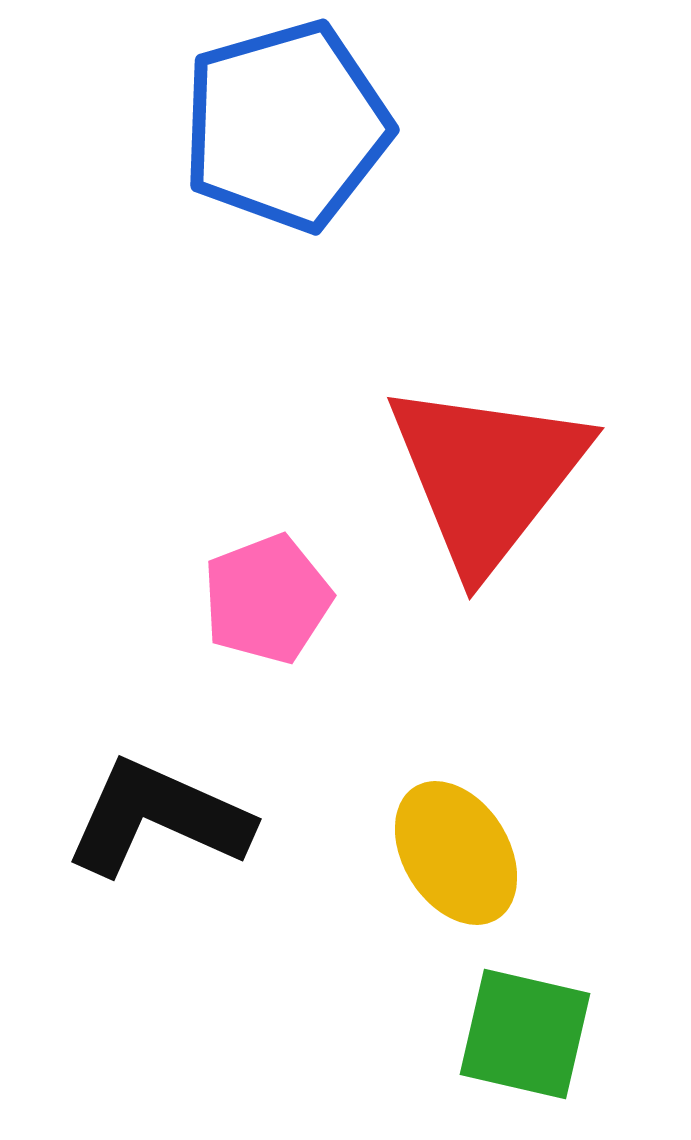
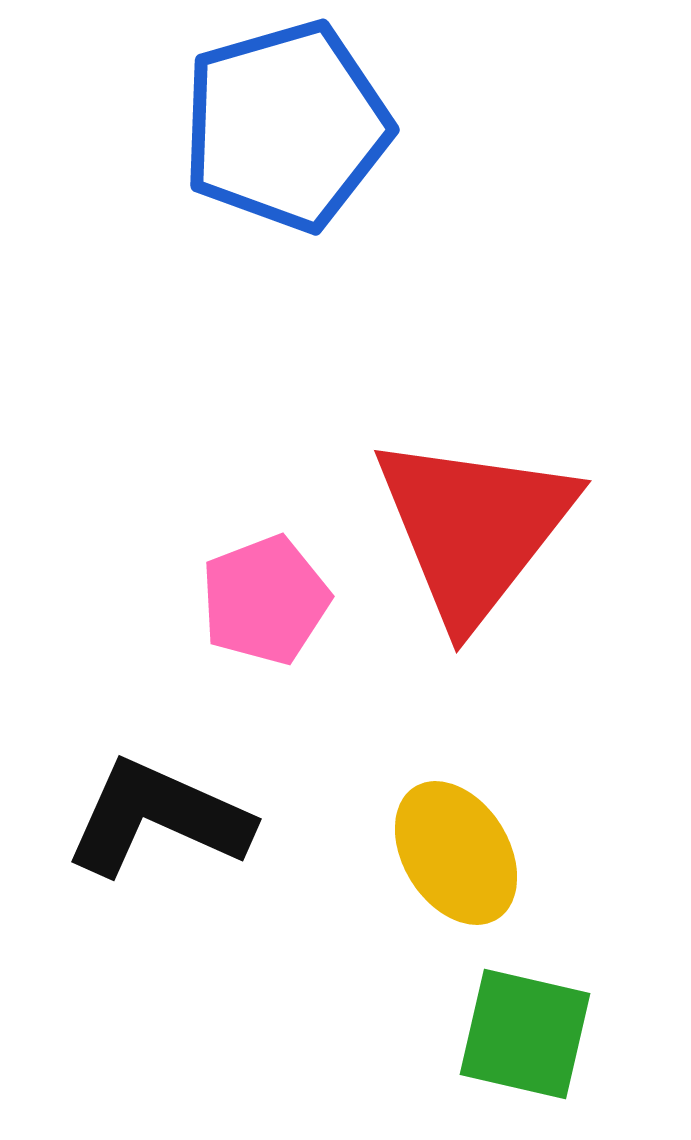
red triangle: moved 13 px left, 53 px down
pink pentagon: moved 2 px left, 1 px down
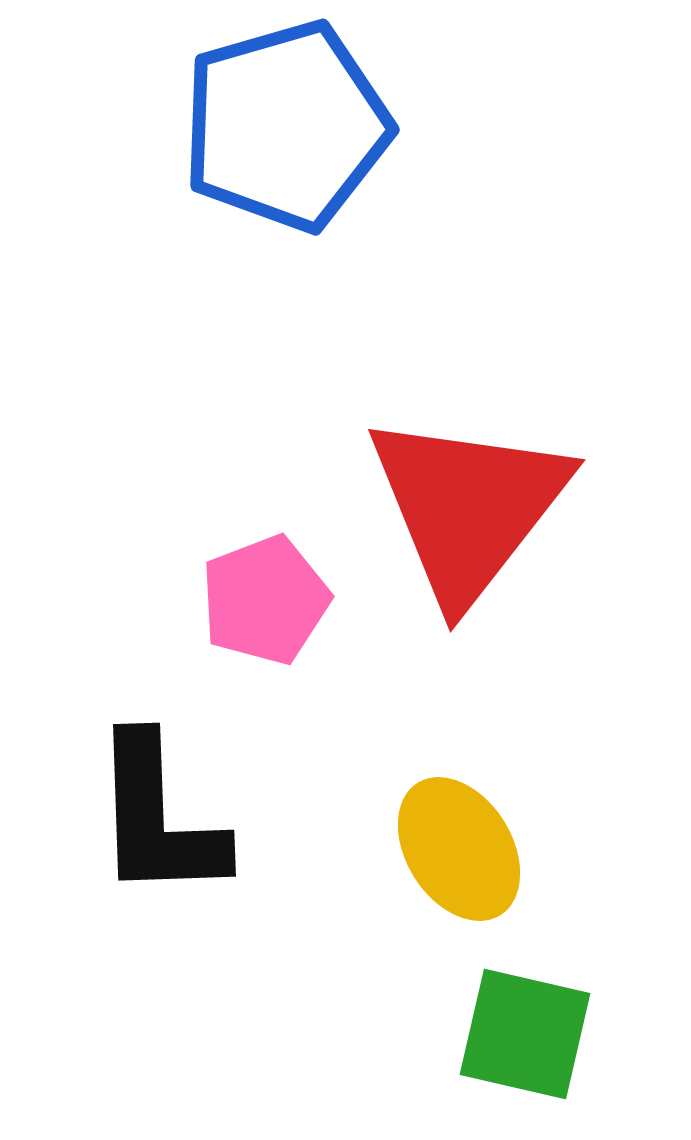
red triangle: moved 6 px left, 21 px up
black L-shape: rotated 116 degrees counterclockwise
yellow ellipse: moved 3 px right, 4 px up
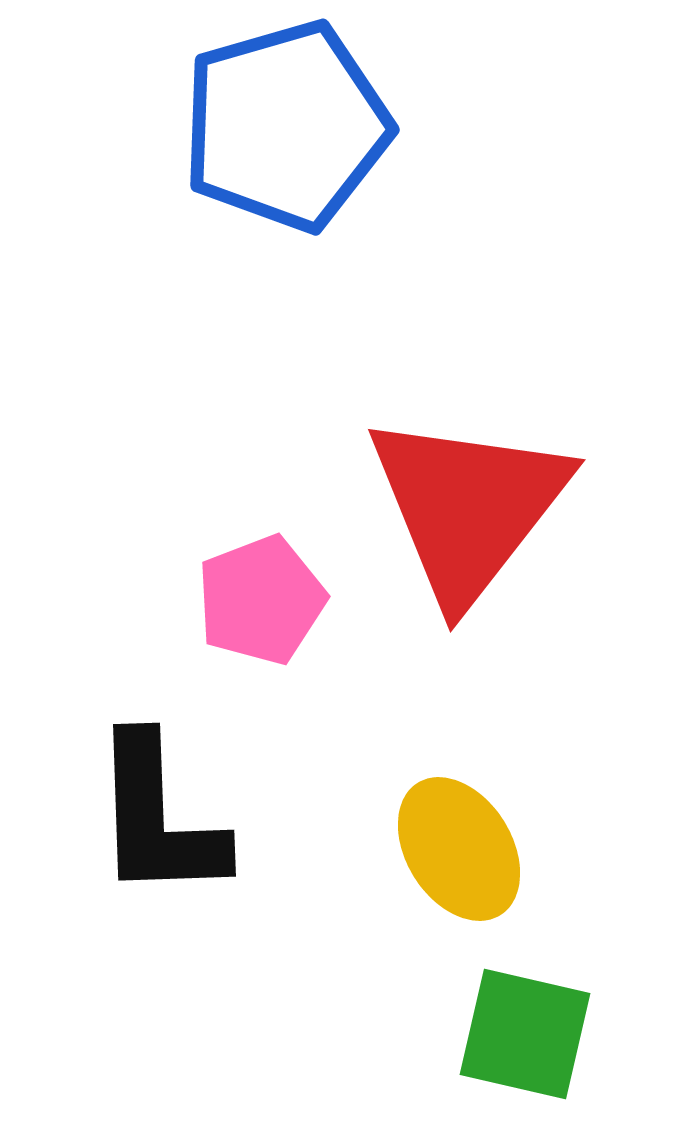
pink pentagon: moved 4 px left
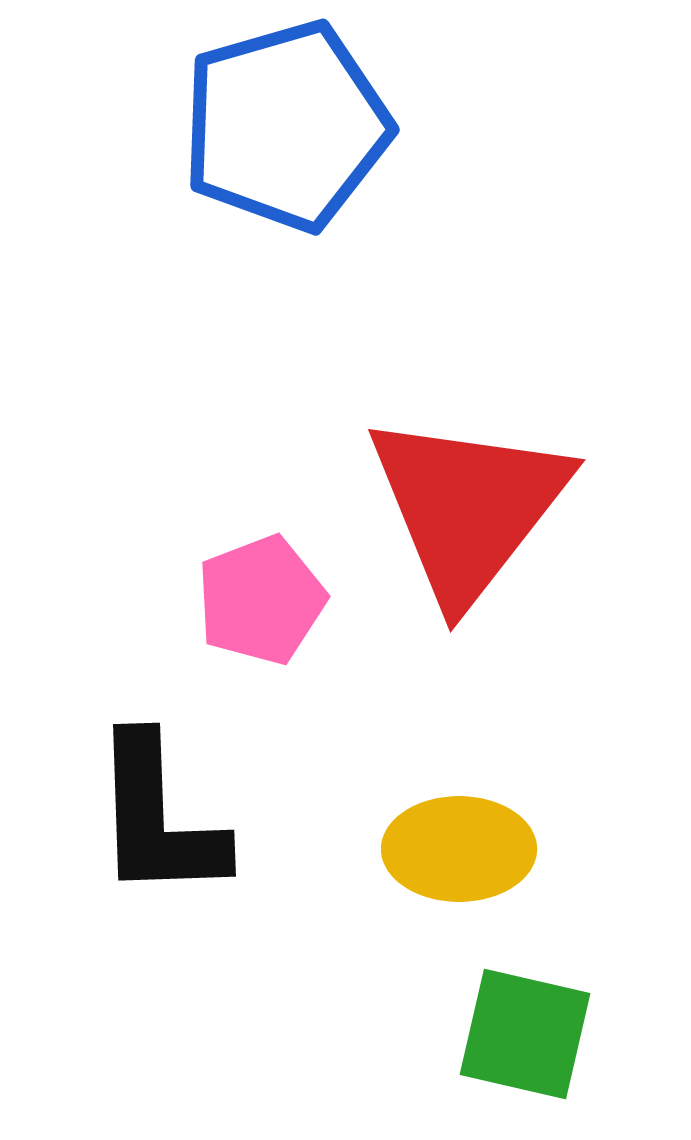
yellow ellipse: rotated 58 degrees counterclockwise
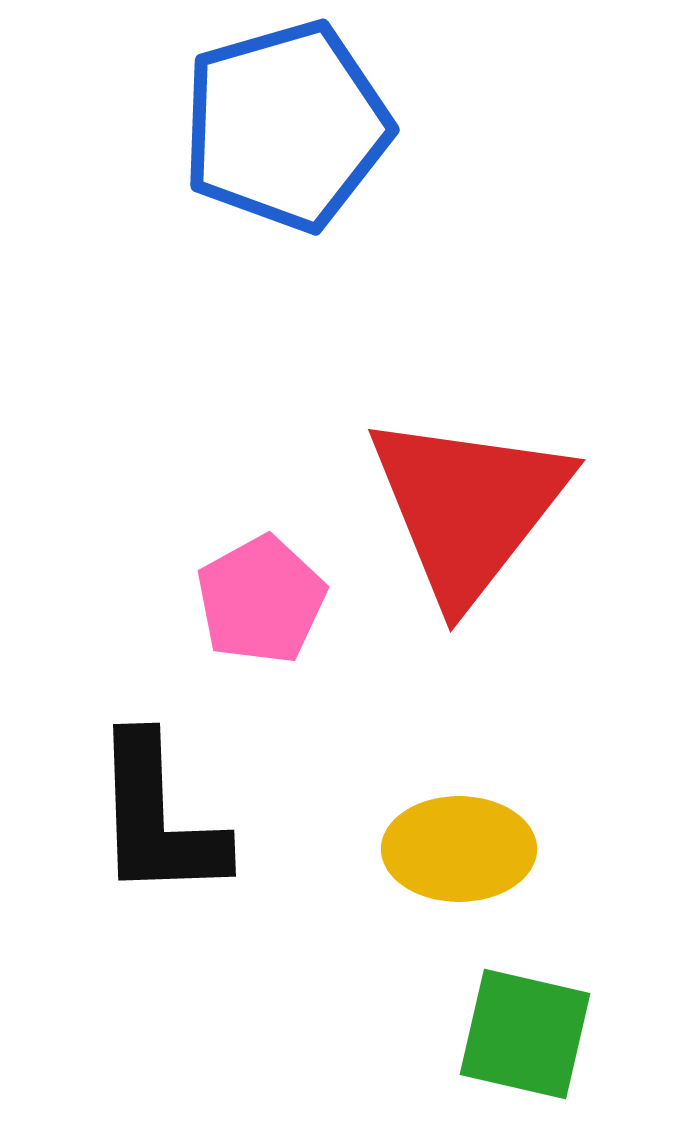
pink pentagon: rotated 8 degrees counterclockwise
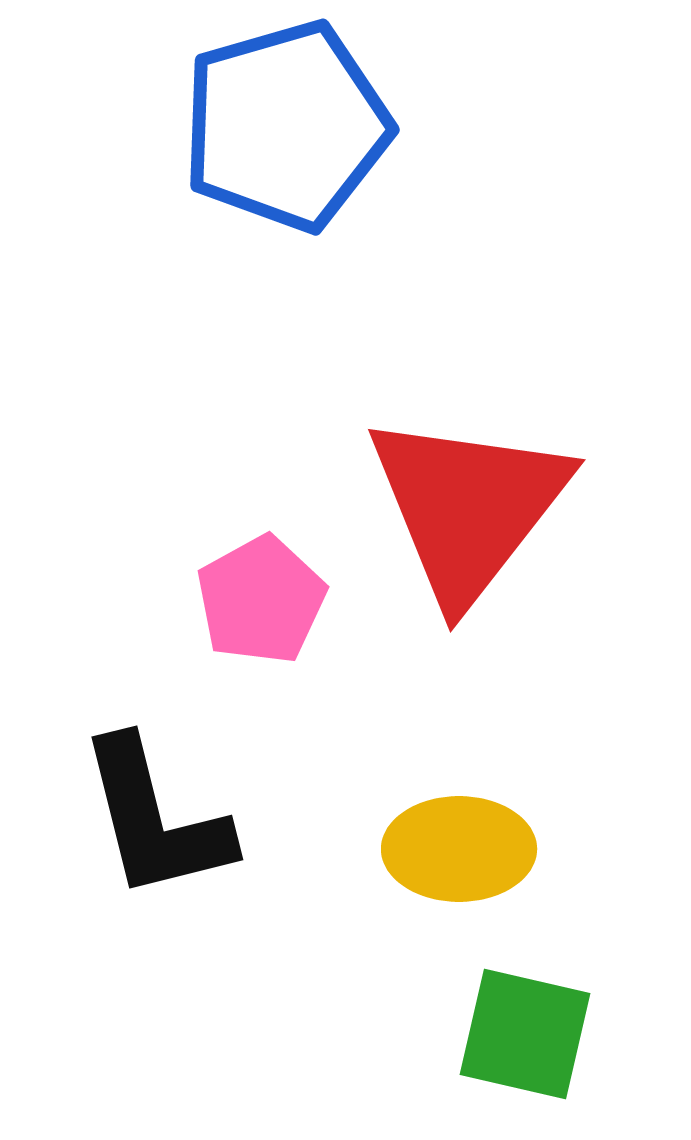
black L-shape: moved 3 px left, 1 px down; rotated 12 degrees counterclockwise
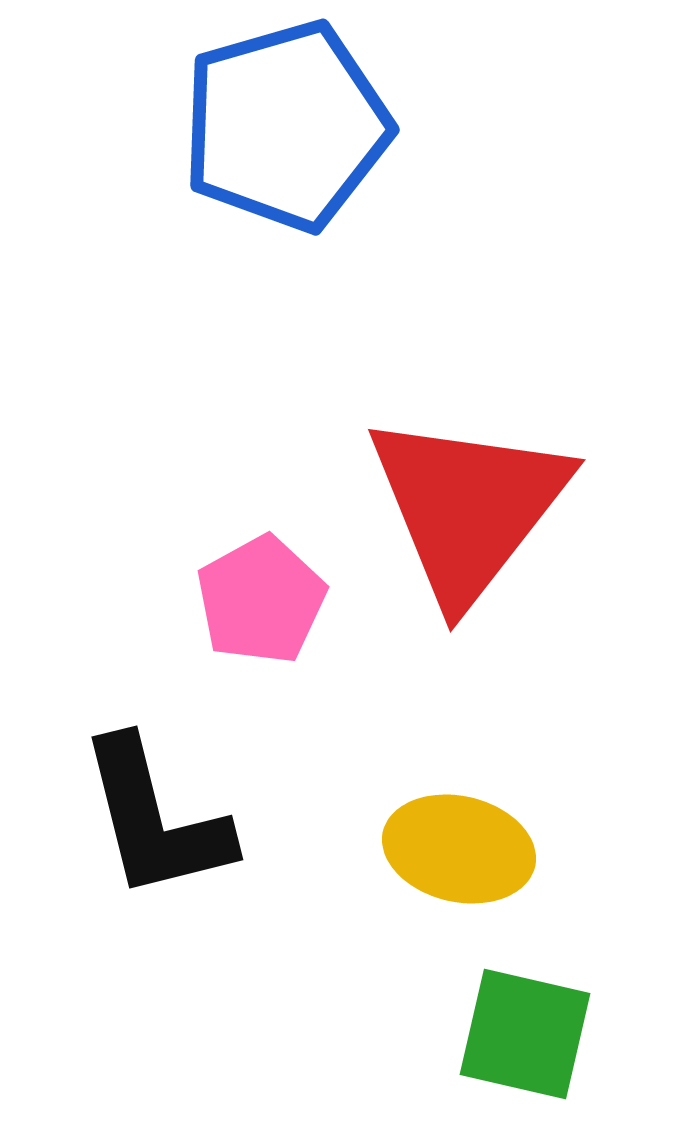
yellow ellipse: rotated 13 degrees clockwise
